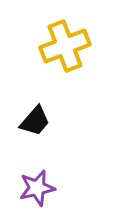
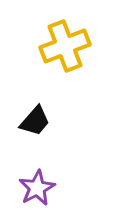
purple star: rotated 15 degrees counterclockwise
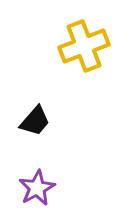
yellow cross: moved 19 px right
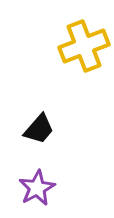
black trapezoid: moved 4 px right, 8 px down
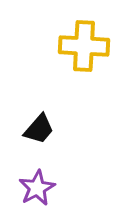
yellow cross: rotated 24 degrees clockwise
